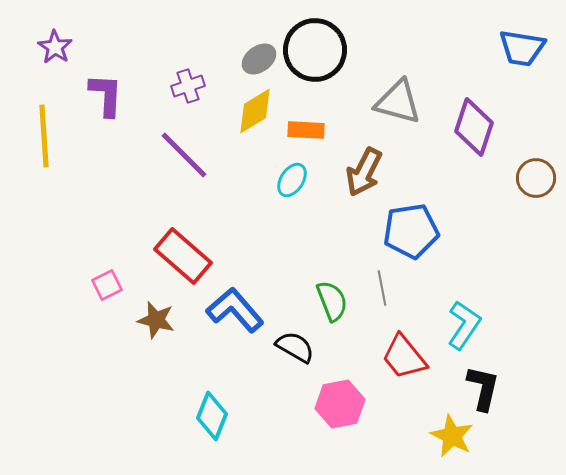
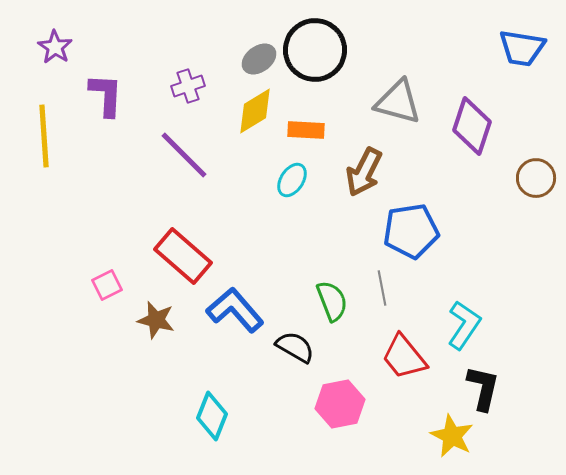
purple diamond: moved 2 px left, 1 px up
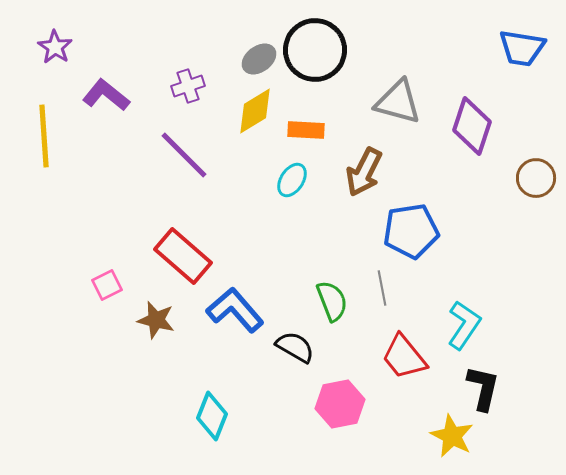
purple L-shape: rotated 54 degrees counterclockwise
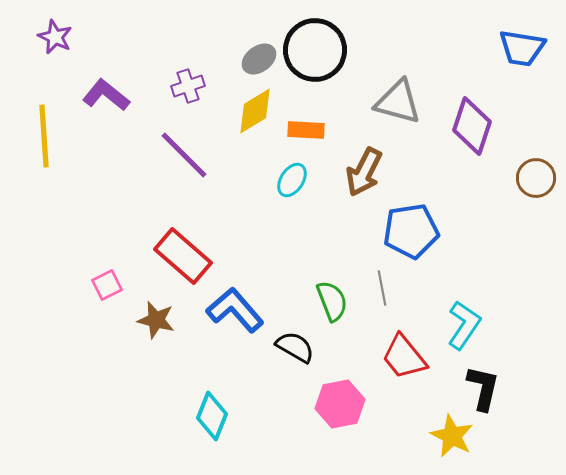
purple star: moved 10 px up; rotated 8 degrees counterclockwise
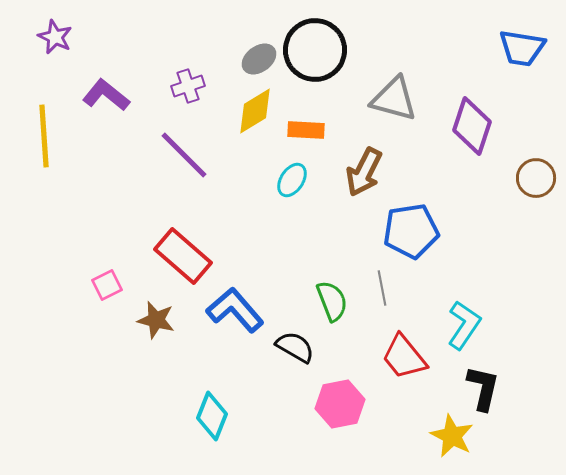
gray triangle: moved 4 px left, 3 px up
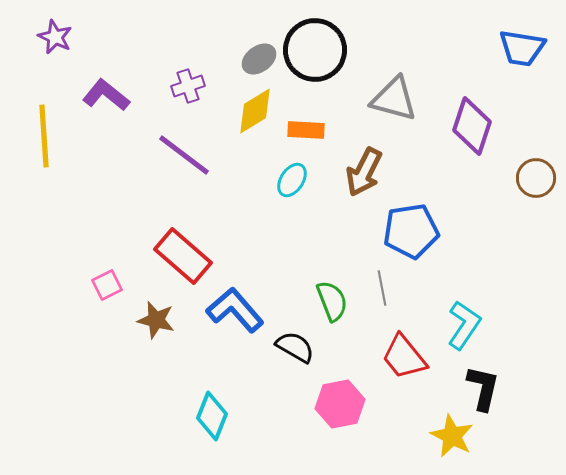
purple line: rotated 8 degrees counterclockwise
